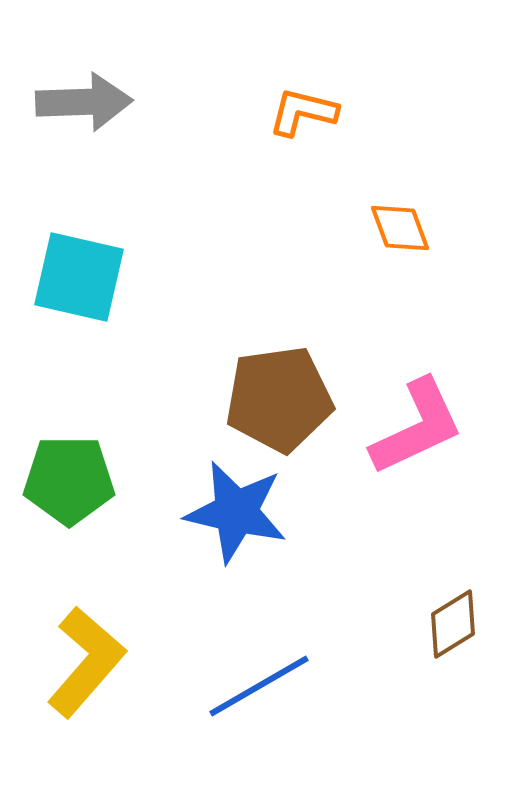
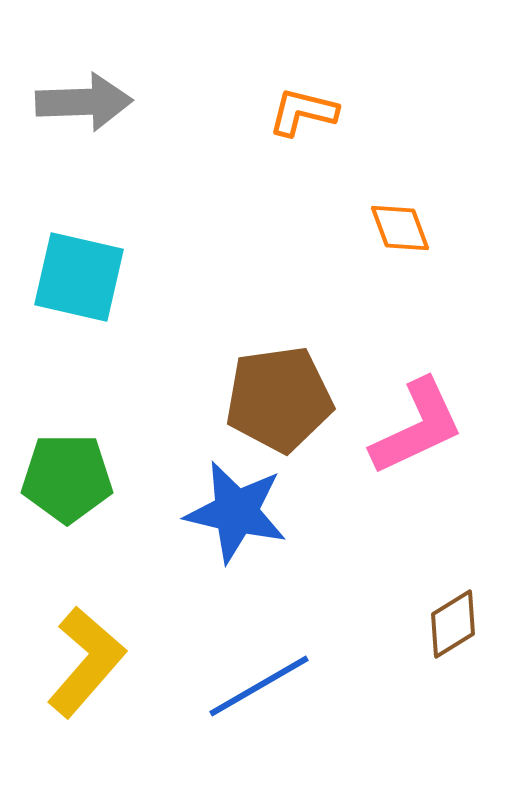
green pentagon: moved 2 px left, 2 px up
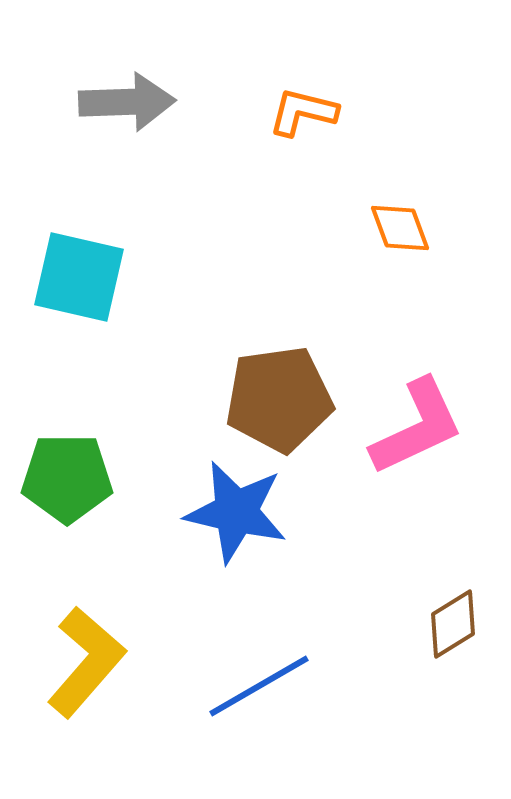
gray arrow: moved 43 px right
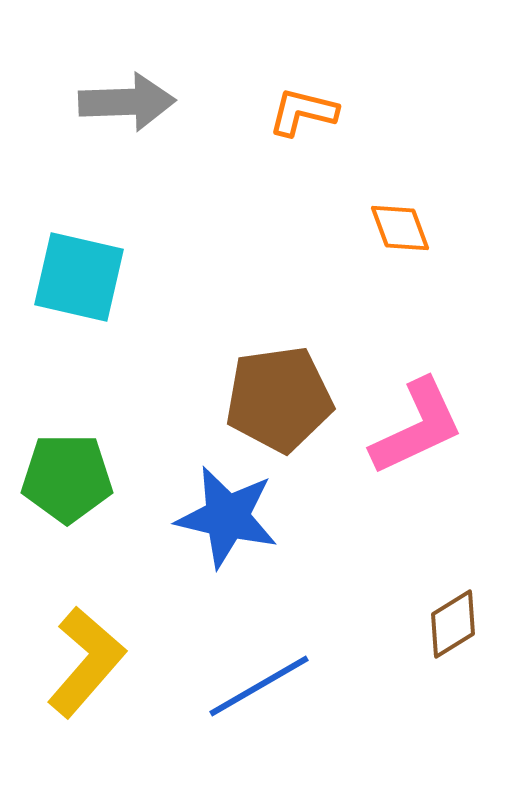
blue star: moved 9 px left, 5 px down
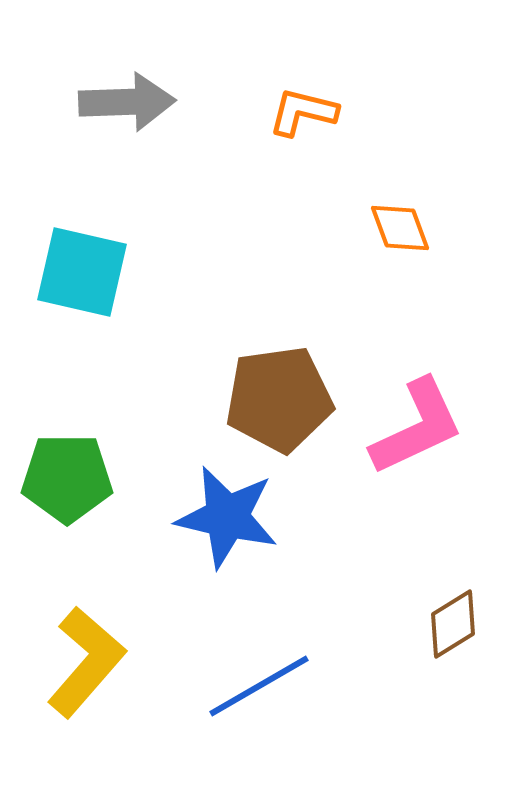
cyan square: moved 3 px right, 5 px up
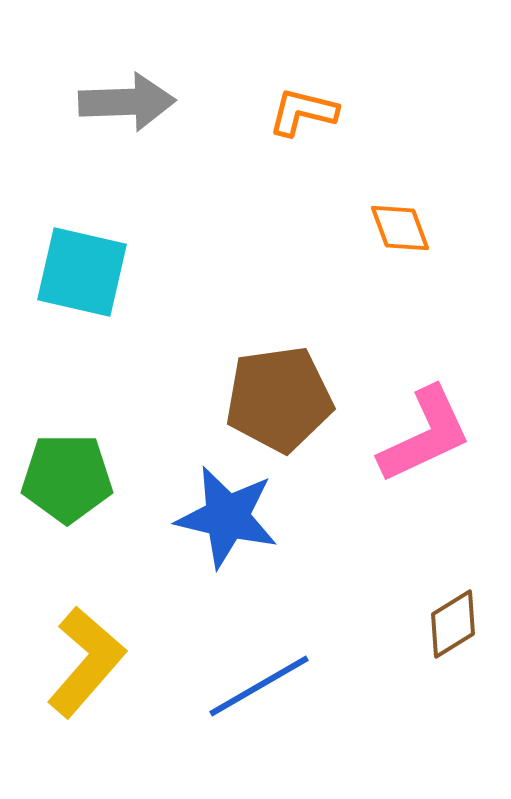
pink L-shape: moved 8 px right, 8 px down
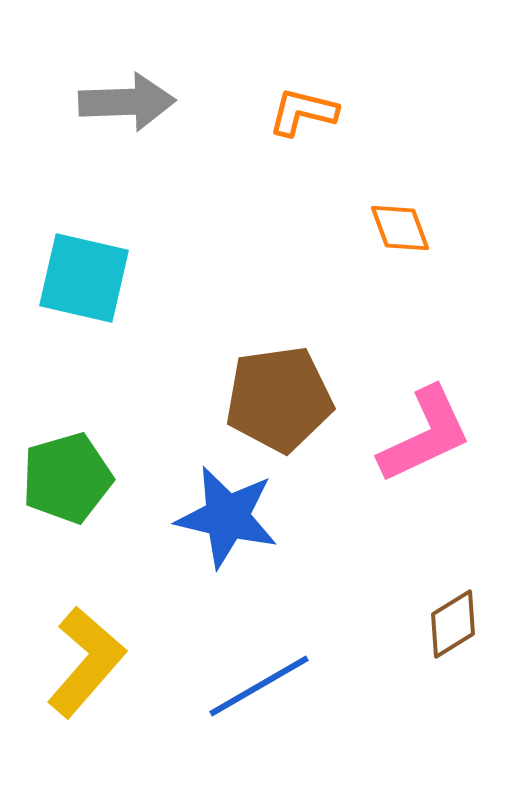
cyan square: moved 2 px right, 6 px down
green pentagon: rotated 16 degrees counterclockwise
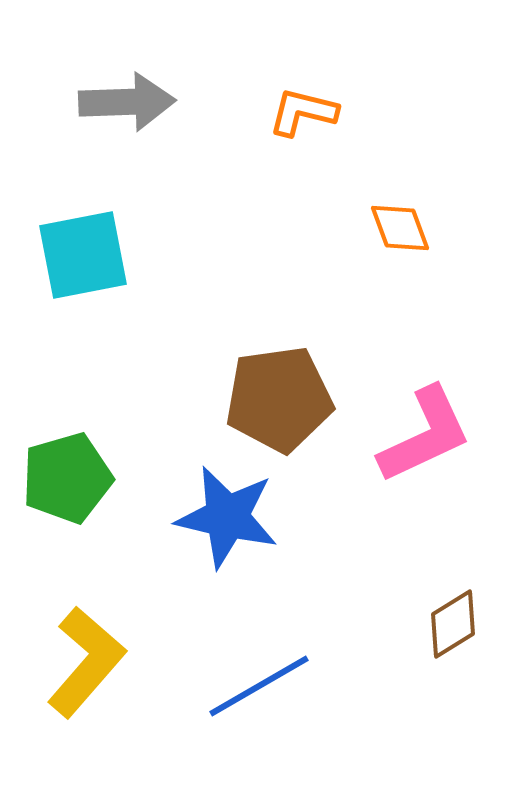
cyan square: moved 1 px left, 23 px up; rotated 24 degrees counterclockwise
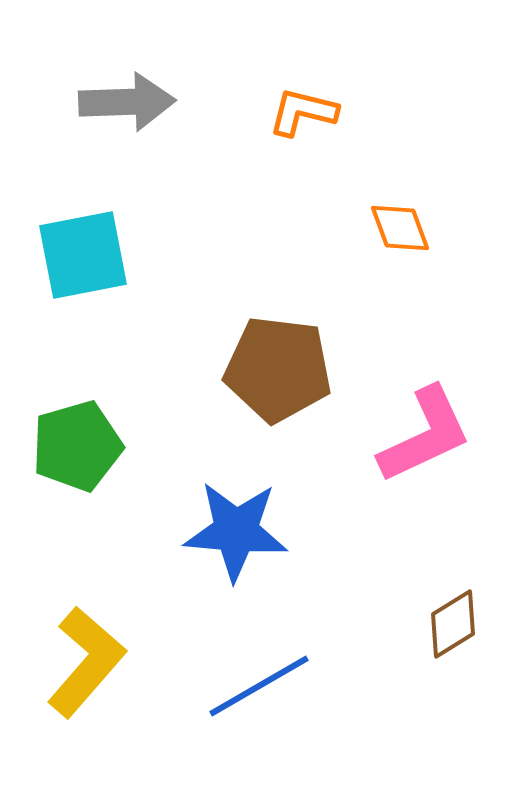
brown pentagon: moved 1 px left, 30 px up; rotated 15 degrees clockwise
green pentagon: moved 10 px right, 32 px up
blue star: moved 9 px right, 14 px down; rotated 8 degrees counterclockwise
